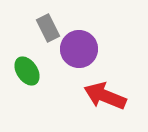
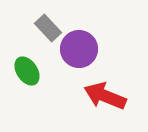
gray rectangle: rotated 16 degrees counterclockwise
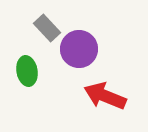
gray rectangle: moved 1 px left
green ellipse: rotated 24 degrees clockwise
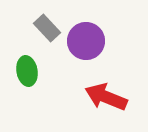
purple circle: moved 7 px right, 8 px up
red arrow: moved 1 px right, 1 px down
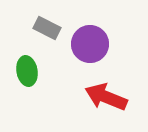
gray rectangle: rotated 20 degrees counterclockwise
purple circle: moved 4 px right, 3 px down
